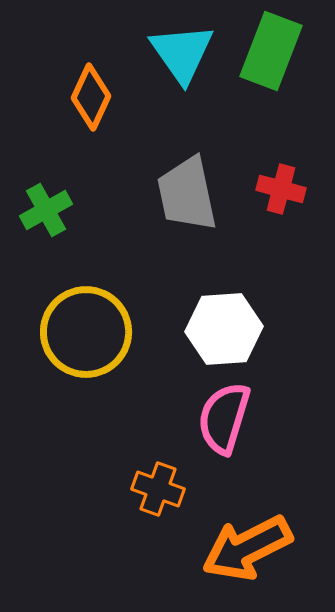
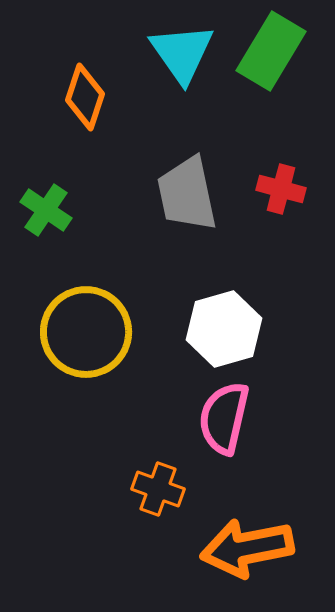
green rectangle: rotated 10 degrees clockwise
orange diamond: moved 6 px left; rotated 6 degrees counterclockwise
green cross: rotated 27 degrees counterclockwise
white hexagon: rotated 12 degrees counterclockwise
pink semicircle: rotated 4 degrees counterclockwise
orange arrow: rotated 16 degrees clockwise
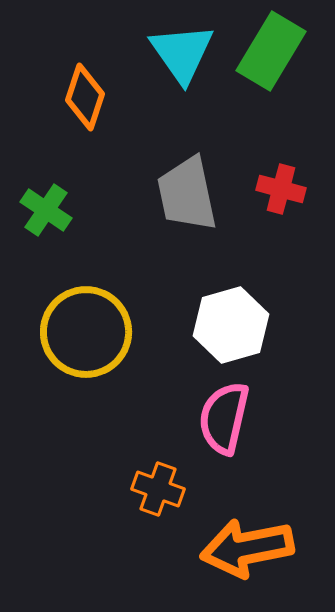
white hexagon: moved 7 px right, 4 px up
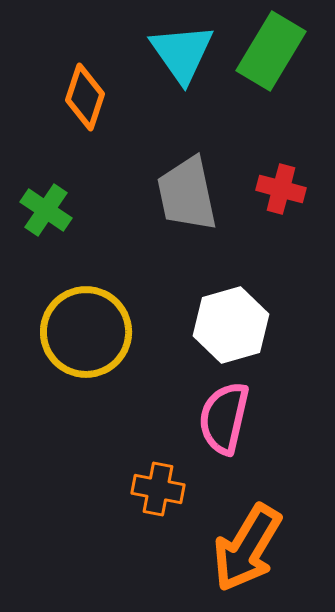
orange cross: rotated 9 degrees counterclockwise
orange arrow: rotated 48 degrees counterclockwise
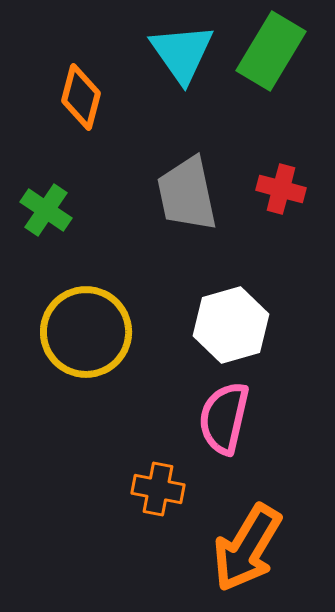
orange diamond: moved 4 px left; rotated 4 degrees counterclockwise
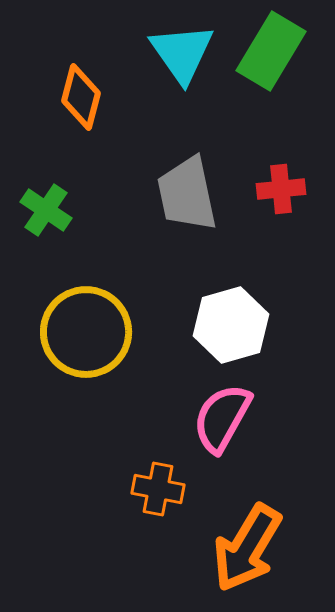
red cross: rotated 21 degrees counterclockwise
pink semicircle: moved 2 px left; rotated 16 degrees clockwise
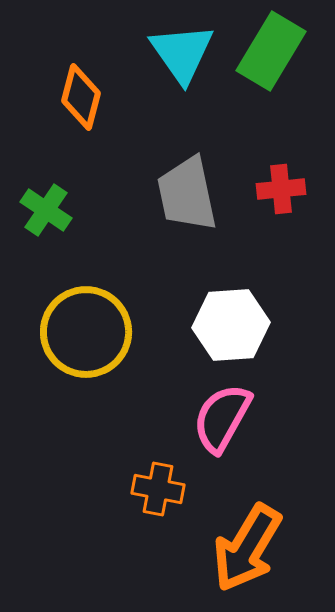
white hexagon: rotated 12 degrees clockwise
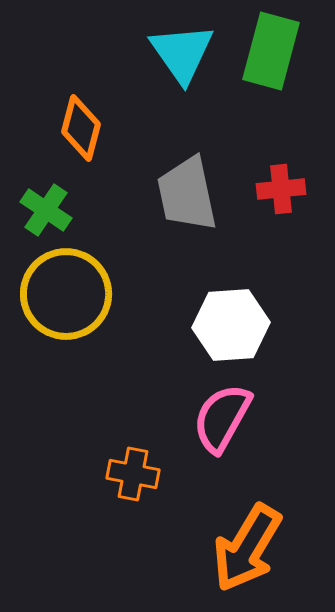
green rectangle: rotated 16 degrees counterclockwise
orange diamond: moved 31 px down
yellow circle: moved 20 px left, 38 px up
orange cross: moved 25 px left, 15 px up
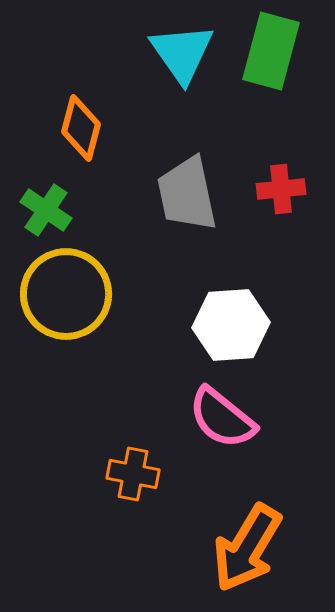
pink semicircle: rotated 80 degrees counterclockwise
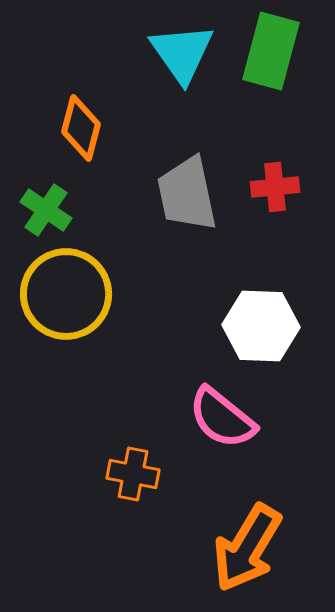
red cross: moved 6 px left, 2 px up
white hexagon: moved 30 px right, 1 px down; rotated 6 degrees clockwise
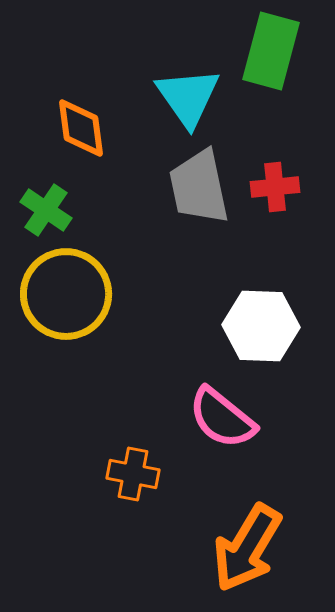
cyan triangle: moved 6 px right, 44 px down
orange diamond: rotated 22 degrees counterclockwise
gray trapezoid: moved 12 px right, 7 px up
